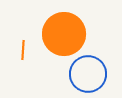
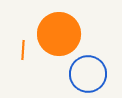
orange circle: moved 5 px left
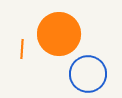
orange line: moved 1 px left, 1 px up
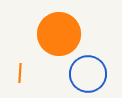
orange line: moved 2 px left, 24 px down
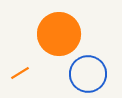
orange line: rotated 54 degrees clockwise
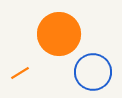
blue circle: moved 5 px right, 2 px up
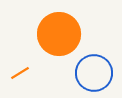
blue circle: moved 1 px right, 1 px down
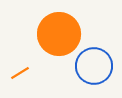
blue circle: moved 7 px up
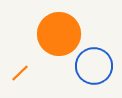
orange line: rotated 12 degrees counterclockwise
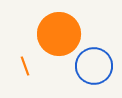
orange line: moved 5 px right, 7 px up; rotated 66 degrees counterclockwise
